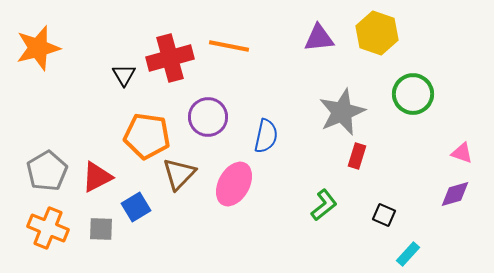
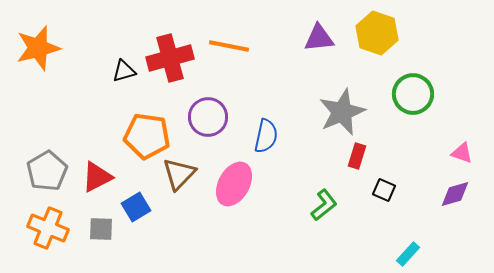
black triangle: moved 4 px up; rotated 45 degrees clockwise
black square: moved 25 px up
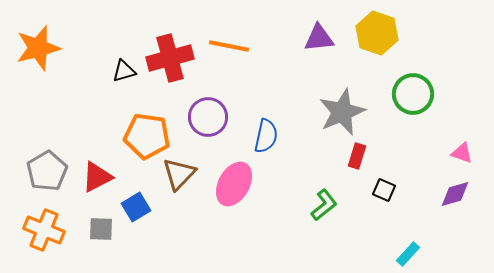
orange cross: moved 4 px left, 2 px down
